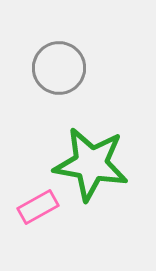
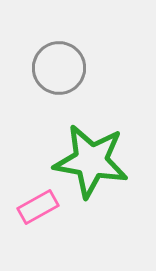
green star: moved 3 px up
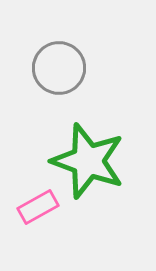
green star: moved 3 px left; rotated 10 degrees clockwise
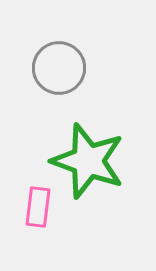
pink rectangle: rotated 54 degrees counterclockwise
